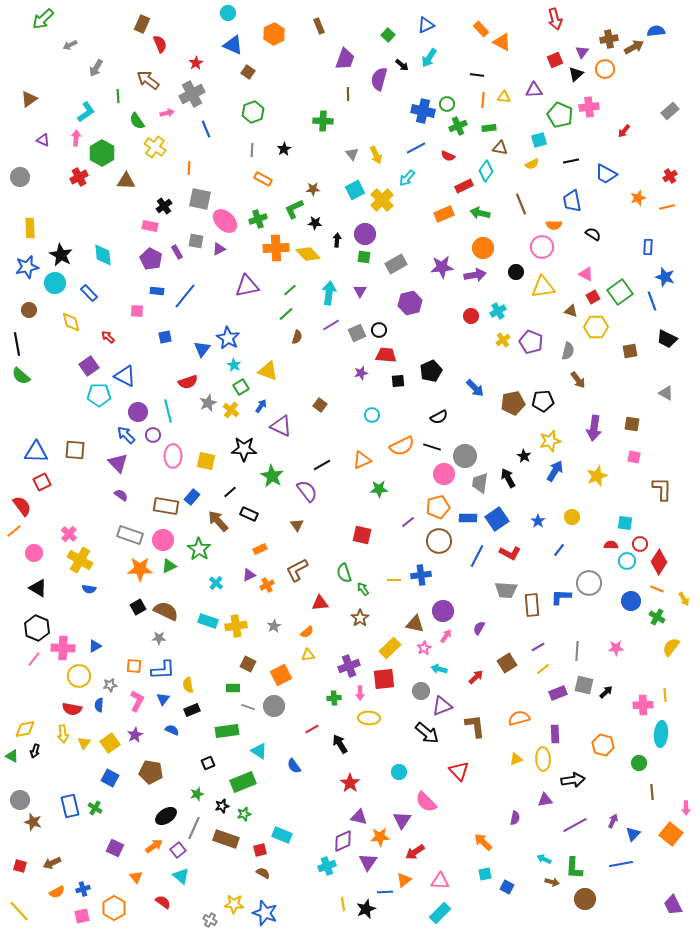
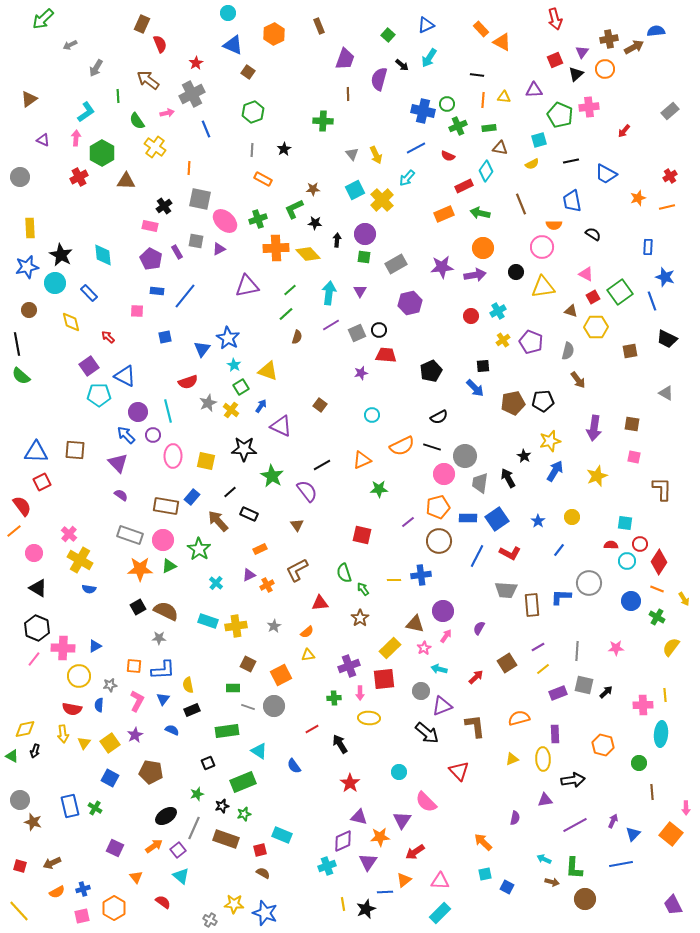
black square at (398, 381): moved 85 px right, 15 px up
yellow triangle at (516, 759): moved 4 px left
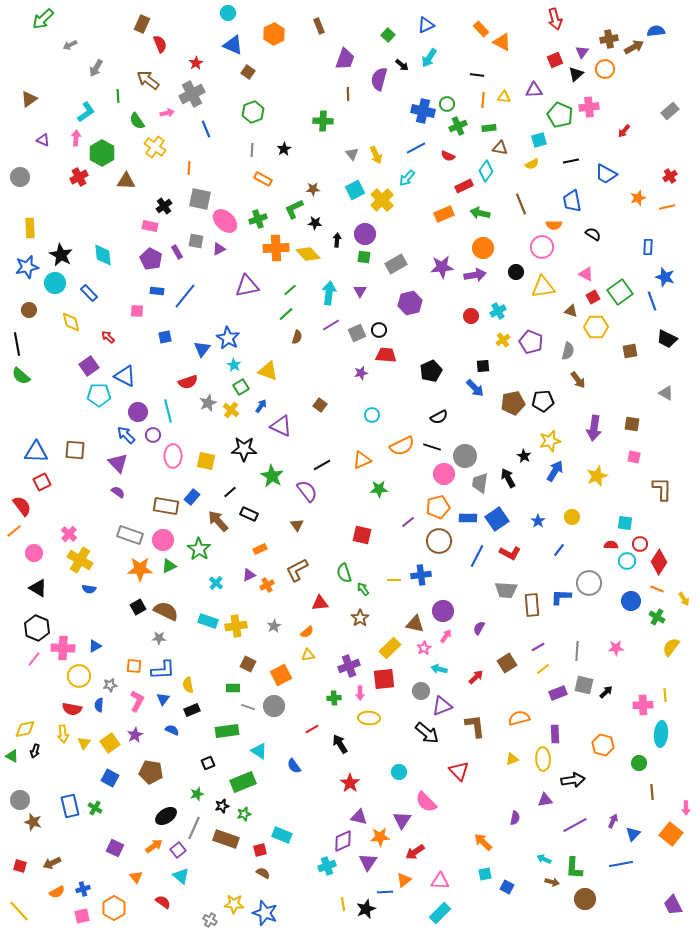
purple semicircle at (121, 495): moved 3 px left, 3 px up
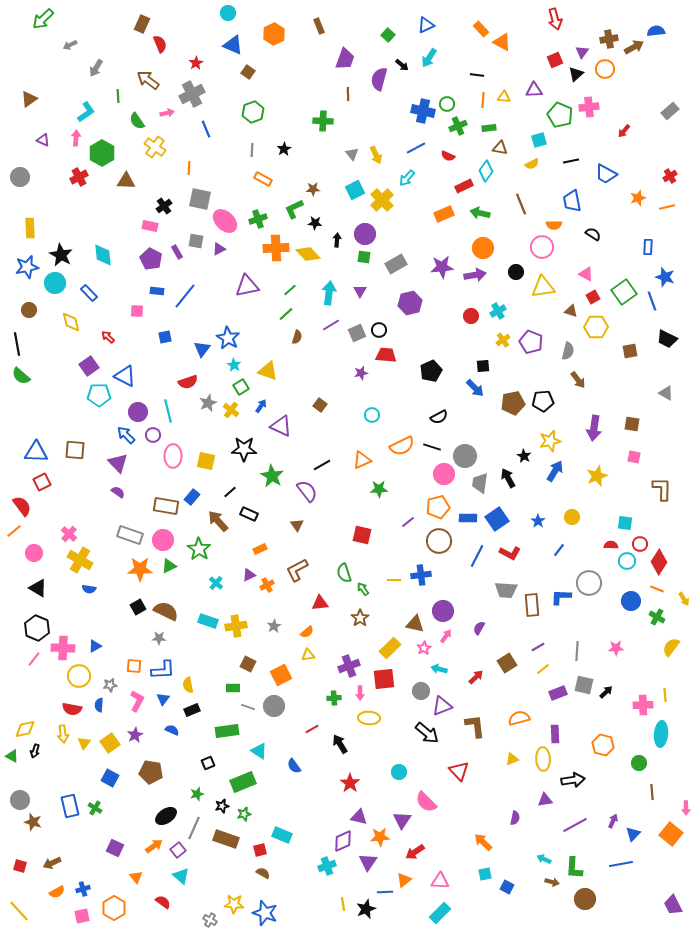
green square at (620, 292): moved 4 px right
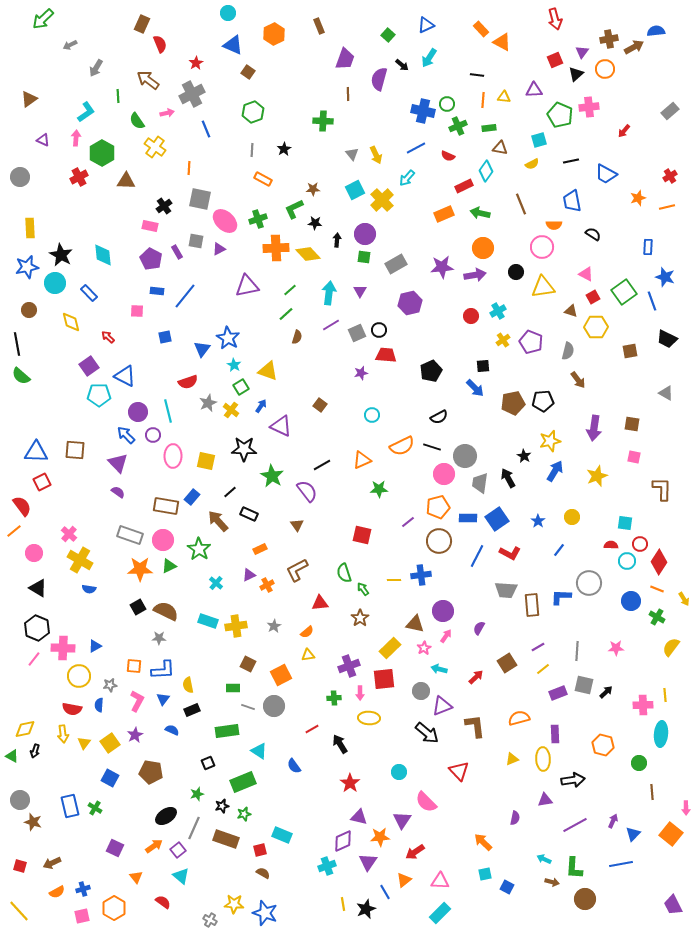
blue line at (385, 892): rotated 63 degrees clockwise
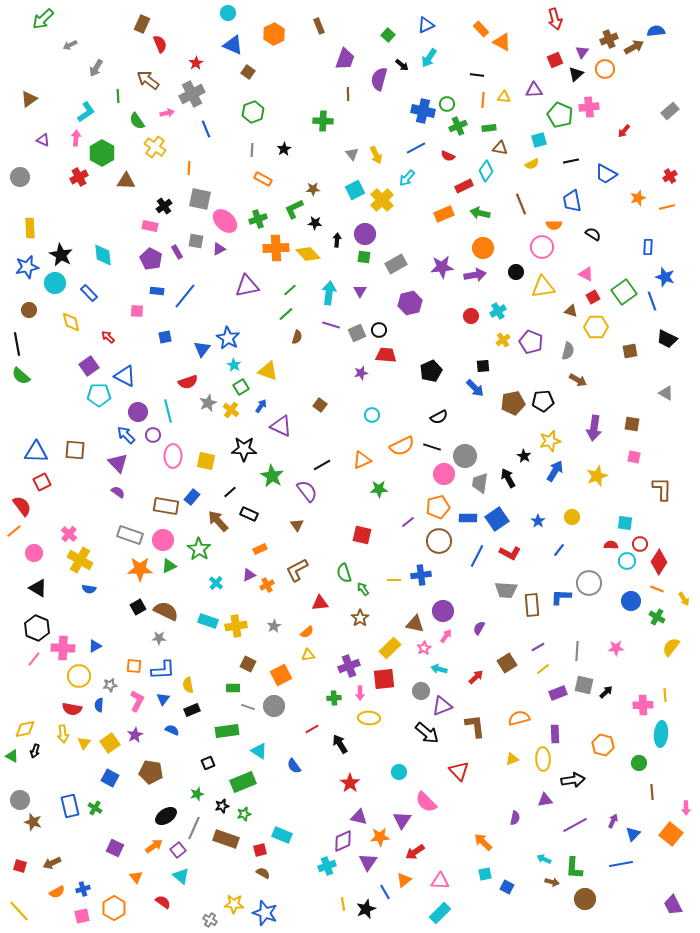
brown cross at (609, 39): rotated 12 degrees counterclockwise
purple line at (331, 325): rotated 48 degrees clockwise
brown arrow at (578, 380): rotated 24 degrees counterclockwise
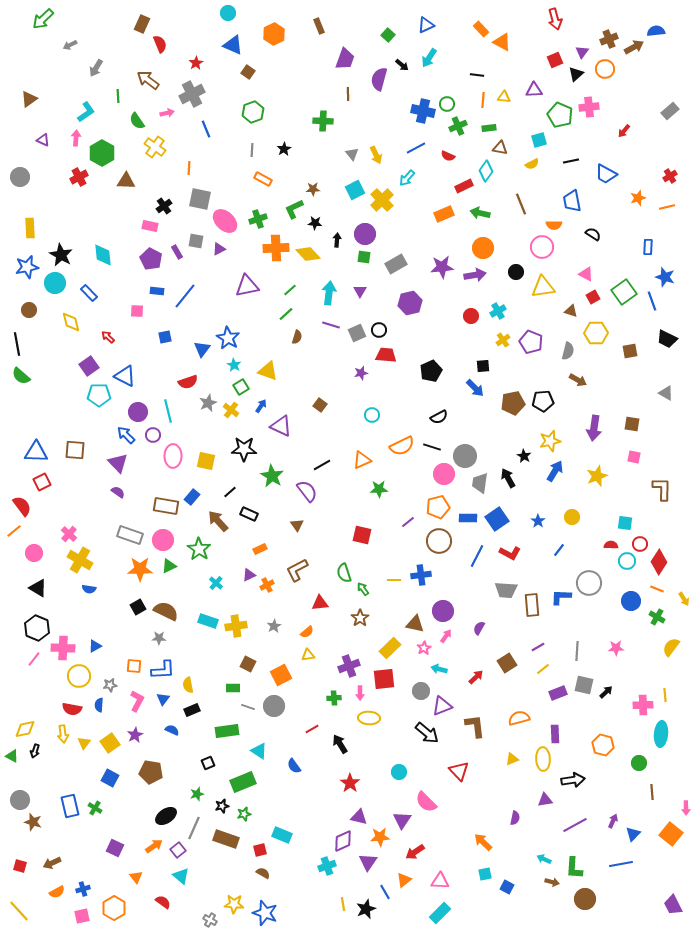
yellow hexagon at (596, 327): moved 6 px down
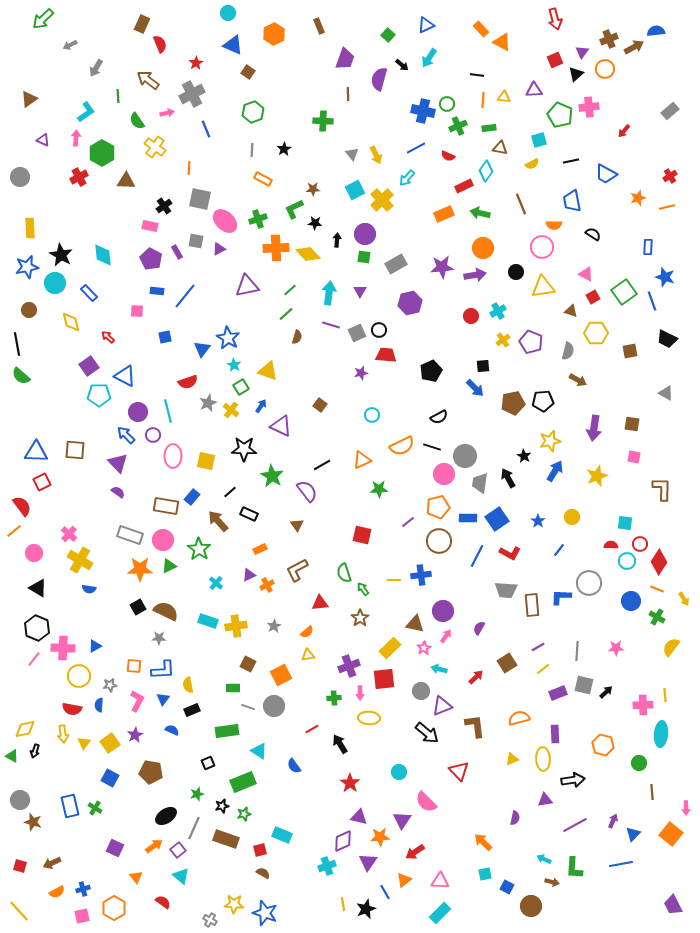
brown circle at (585, 899): moved 54 px left, 7 px down
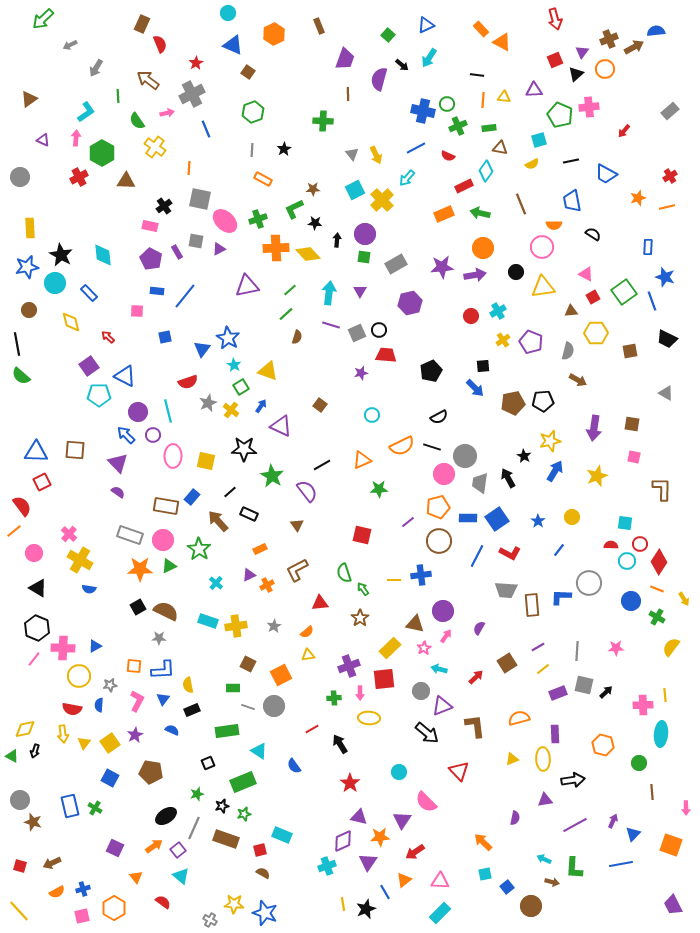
brown triangle at (571, 311): rotated 24 degrees counterclockwise
orange square at (671, 834): moved 11 px down; rotated 20 degrees counterclockwise
blue square at (507, 887): rotated 24 degrees clockwise
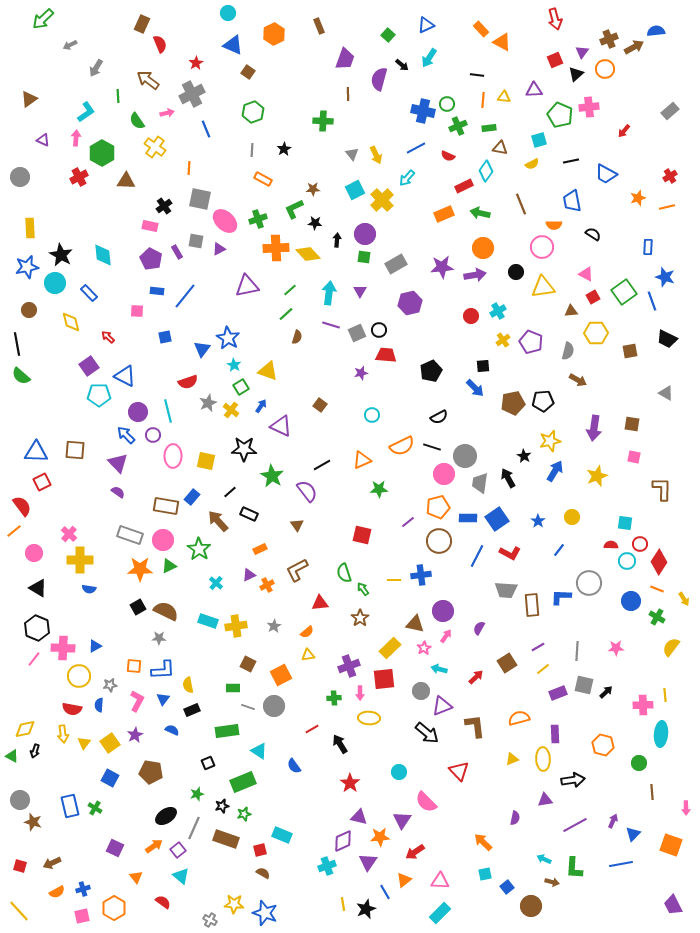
yellow cross at (80, 560): rotated 30 degrees counterclockwise
